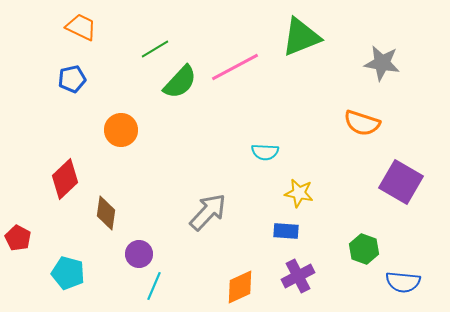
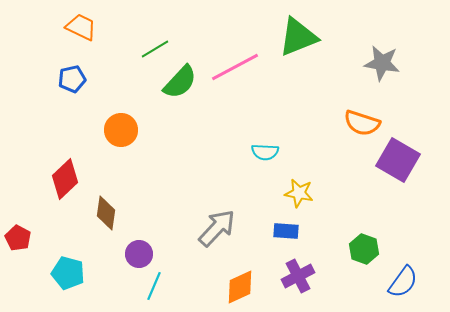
green triangle: moved 3 px left
purple square: moved 3 px left, 22 px up
gray arrow: moved 9 px right, 16 px down
blue semicircle: rotated 60 degrees counterclockwise
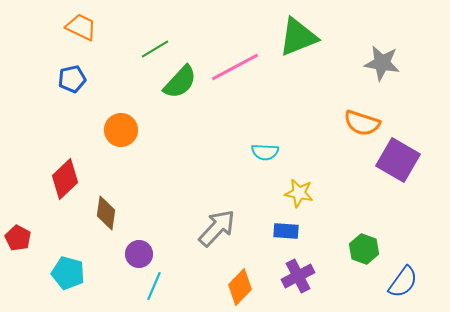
orange diamond: rotated 21 degrees counterclockwise
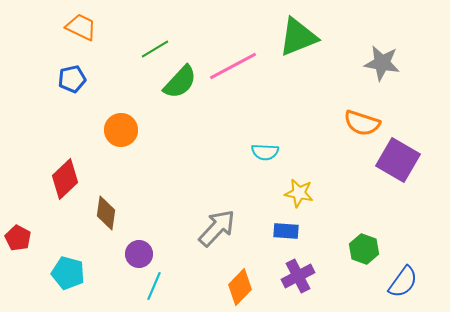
pink line: moved 2 px left, 1 px up
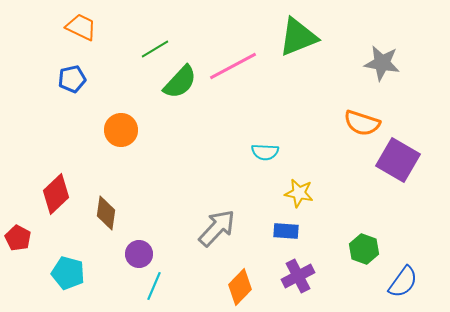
red diamond: moved 9 px left, 15 px down
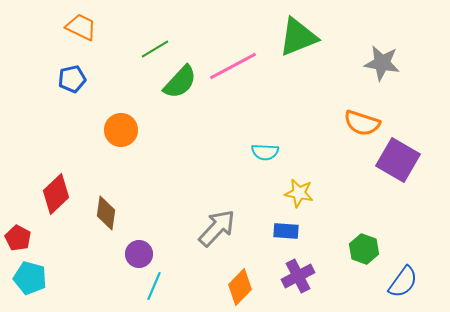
cyan pentagon: moved 38 px left, 5 px down
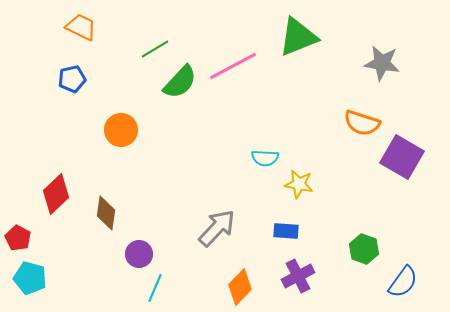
cyan semicircle: moved 6 px down
purple square: moved 4 px right, 3 px up
yellow star: moved 9 px up
cyan line: moved 1 px right, 2 px down
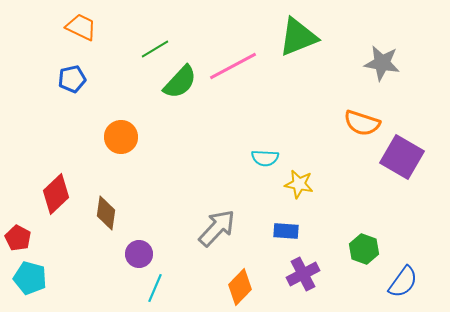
orange circle: moved 7 px down
purple cross: moved 5 px right, 2 px up
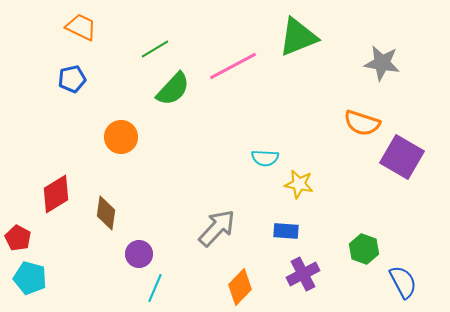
green semicircle: moved 7 px left, 7 px down
red diamond: rotated 12 degrees clockwise
blue semicircle: rotated 64 degrees counterclockwise
